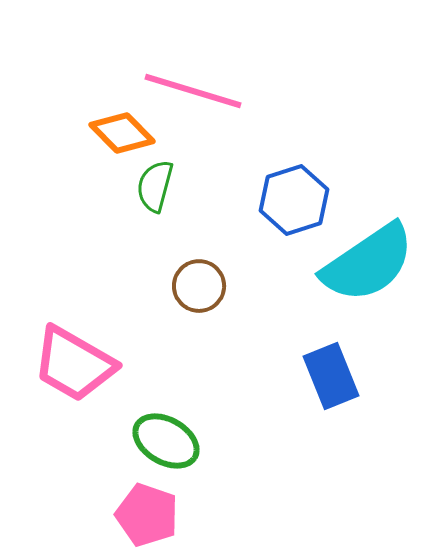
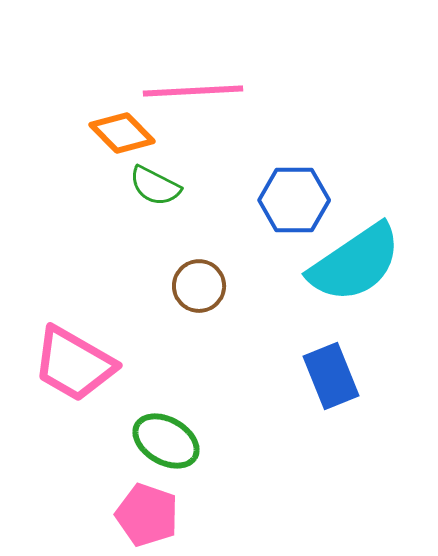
pink line: rotated 20 degrees counterclockwise
green semicircle: rotated 78 degrees counterclockwise
blue hexagon: rotated 18 degrees clockwise
cyan semicircle: moved 13 px left
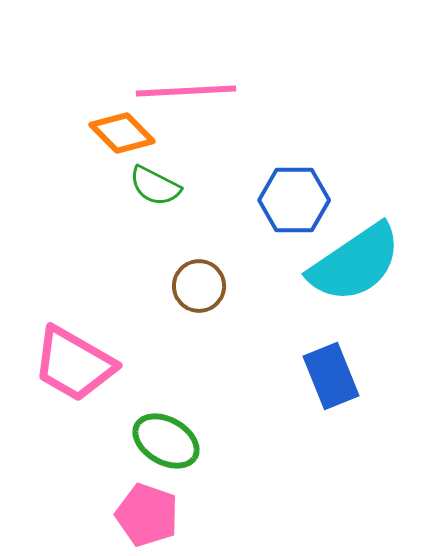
pink line: moved 7 px left
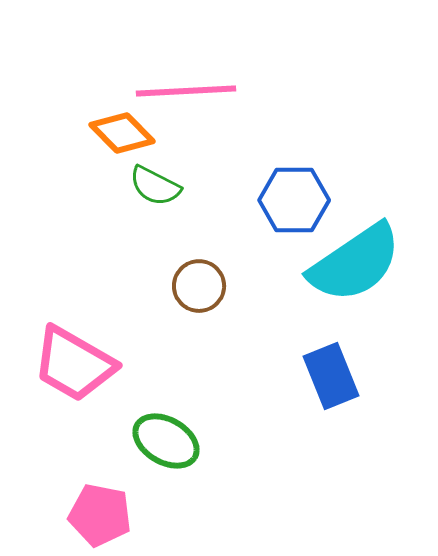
pink pentagon: moved 47 px left; rotated 8 degrees counterclockwise
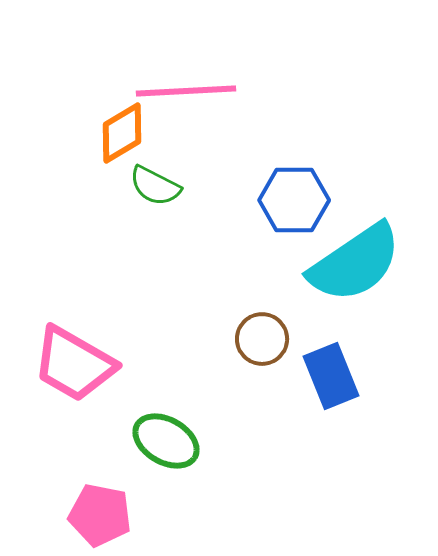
orange diamond: rotated 76 degrees counterclockwise
brown circle: moved 63 px right, 53 px down
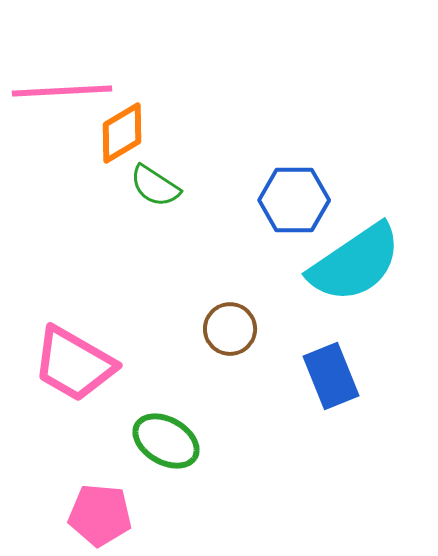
pink line: moved 124 px left
green semicircle: rotated 6 degrees clockwise
brown circle: moved 32 px left, 10 px up
pink pentagon: rotated 6 degrees counterclockwise
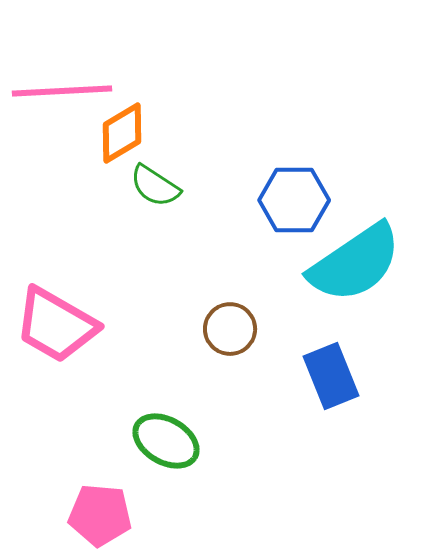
pink trapezoid: moved 18 px left, 39 px up
